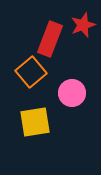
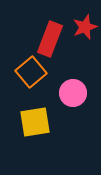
red star: moved 2 px right, 2 px down
pink circle: moved 1 px right
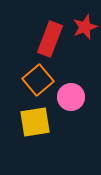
orange square: moved 7 px right, 8 px down
pink circle: moved 2 px left, 4 px down
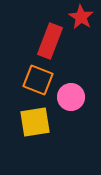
red star: moved 4 px left, 10 px up; rotated 20 degrees counterclockwise
red rectangle: moved 2 px down
orange square: rotated 28 degrees counterclockwise
